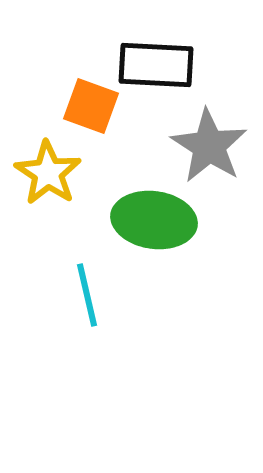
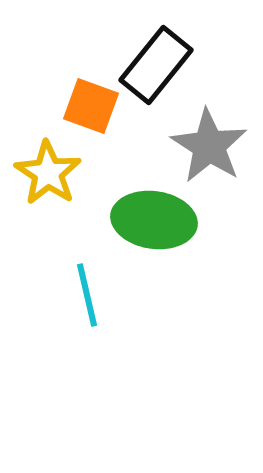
black rectangle: rotated 54 degrees counterclockwise
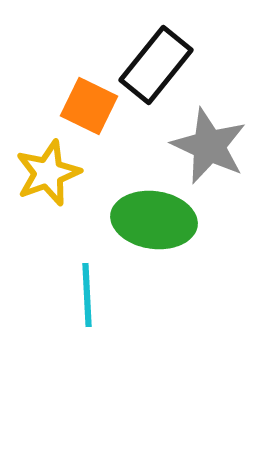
orange square: moved 2 px left; rotated 6 degrees clockwise
gray star: rotated 8 degrees counterclockwise
yellow star: rotated 18 degrees clockwise
cyan line: rotated 10 degrees clockwise
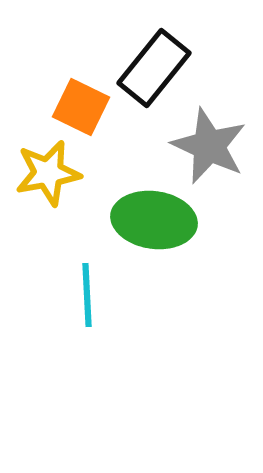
black rectangle: moved 2 px left, 3 px down
orange square: moved 8 px left, 1 px down
yellow star: rotated 10 degrees clockwise
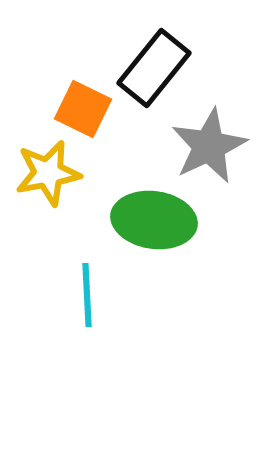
orange square: moved 2 px right, 2 px down
gray star: rotated 22 degrees clockwise
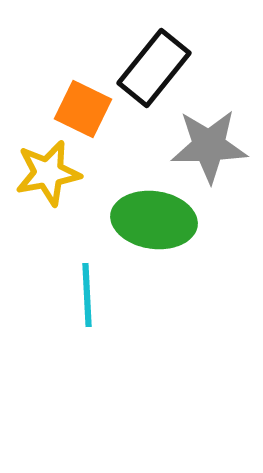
gray star: rotated 24 degrees clockwise
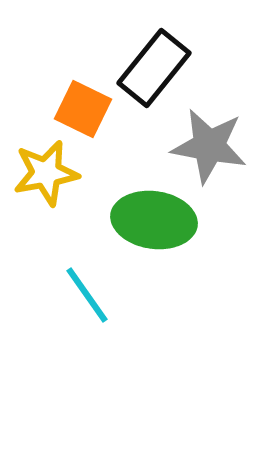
gray star: rotated 12 degrees clockwise
yellow star: moved 2 px left
cyan line: rotated 32 degrees counterclockwise
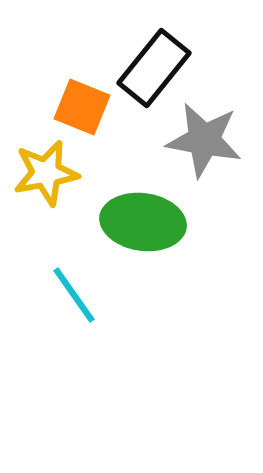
orange square: moved 1 px left, 2 px up; rotated 4 degrees counterclockwise
gray star: moved 5 px left, 6 px up
green ellipse: moved 11 px left, 2 px down
cyan line: moved 13 px left
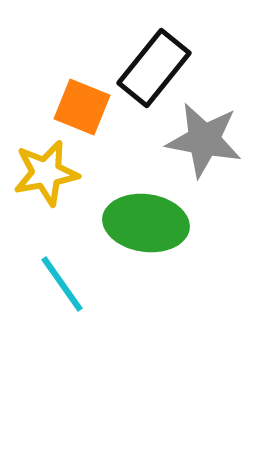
green ellipse: moved 3 px right, 1 px down
cyan line: moved 12 px left, 11 px up
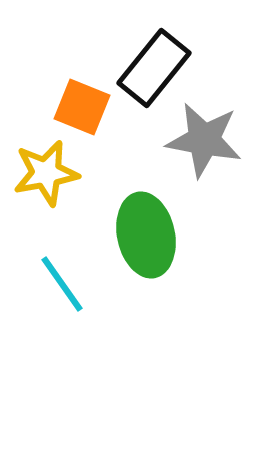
green ellipse: moved 12 px down; rotated 70 degrees clockwise
